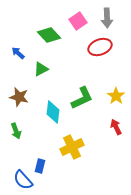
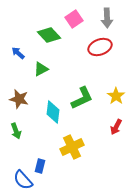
pink square: moved 4 px left, 2 px up
brown star: moved 2 px down
red arrow: rotated 126 degrees counterclockwise
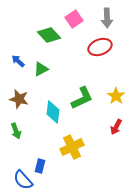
blue arrow: moved 8 px down
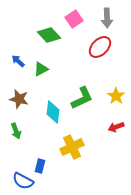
red ellipse: rotated 25 degrees counterclockwise
red arrow: rotated 42 degrees clockwise
blue semicircle: moved 1 px down; rotated 20 degrees counterclockwise
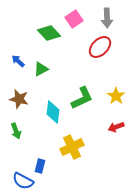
green diamond: moved 2 px up
